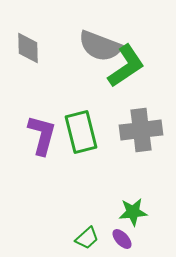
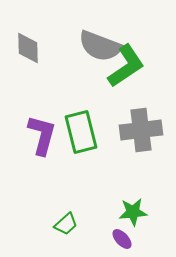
green trapezoid: moved 21 px left, 14 px up
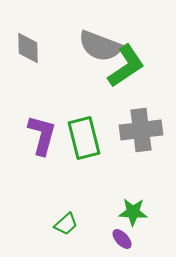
green rectangle: moved 3 px right, 6 px down
green star: rotated 8 degrees clockwise
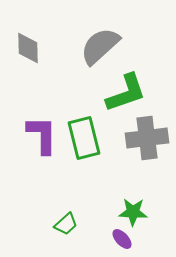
gray semicircle: rotated 117 degrees clockwise
green L-shape: moved 27 px down; rotated 15 degrees clockwise
gray cross: moved 6 px right, 8 px down
purple L-shape: rotated 15 degrees counterclockwise
